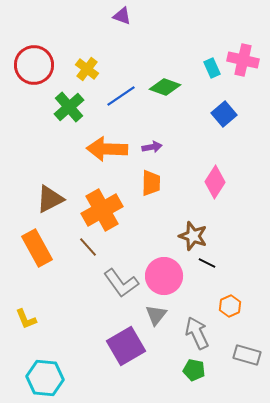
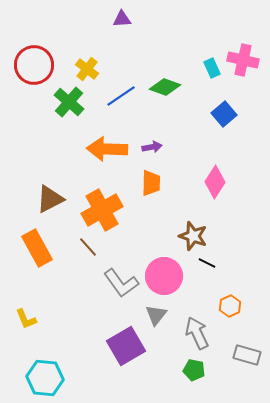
purple triangle: moved 3 px down; rotated 24 degrees counterclockwise
green cross: moved 5 px up; rotated 8 degrees counterclockwise
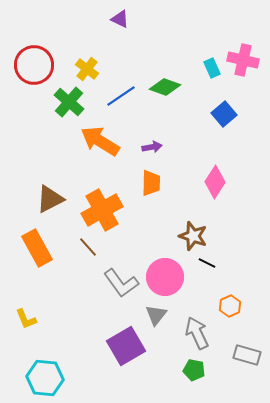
purple triangle: moved 2 px left; rotated 30 degrees clockwise
orange arrow: moved 7 px left, 8 px up; rotated 30 degrees clockwise
pink circle: moved 1 px right, 1 px down
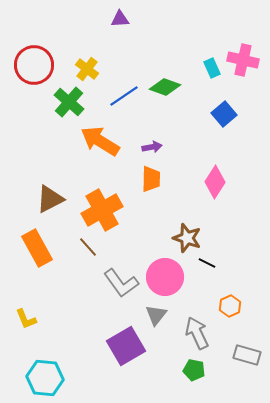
purple triangle: rotated 30 degrees counterclockwise
blue line: moved 3 px right
orange trapezoid: moved 4 px up
brown star: moved 6 px left, 2 px down
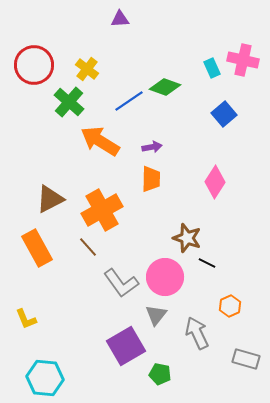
blue line: moved 5 px right, 5 px down
gray rectangle: moved 1 px left, 4 px down
green pentagon: moved 34 px left, 4 px down
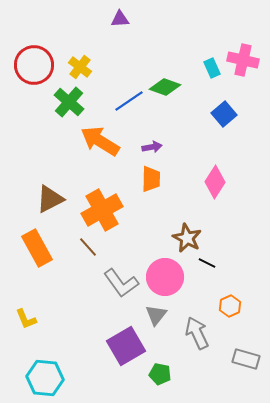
yellow cross: moved 7 px left, 2 px up
brown star: rotated 8 degrees clockwise
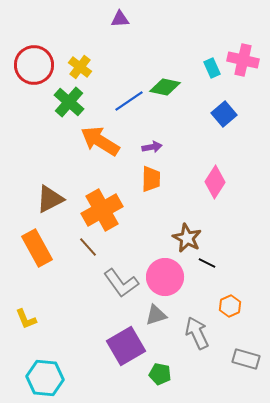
green diamond: rotated 8 degrees counterclockwise
gray triangle: rotated 35 degrees clockwise
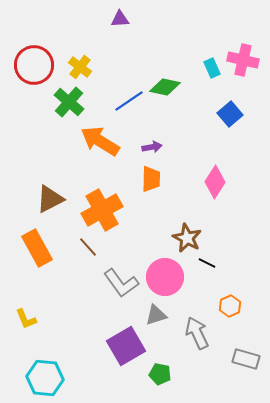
blue square: moved 6 px right
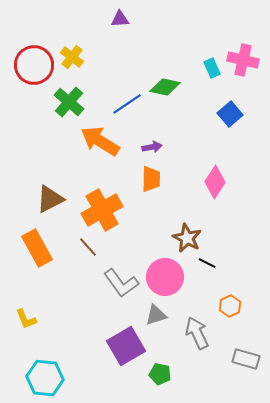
yellow cross: moved 8 px left, 10 px up
blue line: moved 2 px left, 3 px down
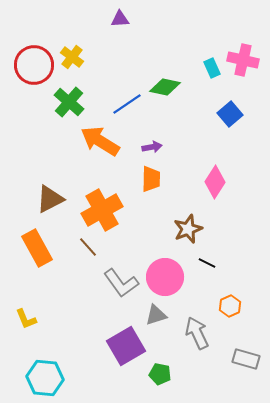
brown star: moved 1 px right, 9 px up; rotated 24 degrees clockwise
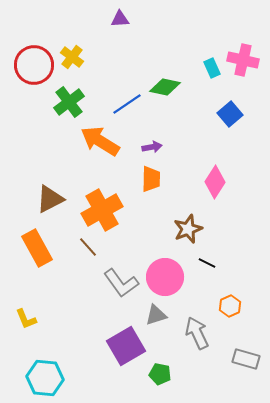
green cross: rotated 12 degrees clockwise
